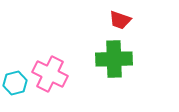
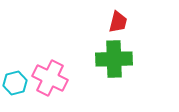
red trapezoid: moved 2 px left, 2 px down; rotated 95 degrees counterclockwise
pink cross: moved 4 px down
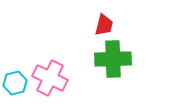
red trapezoid: moved 14 px left, 3 px down
green cross: moved 1 px left
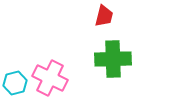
red trapezoid: moved 9 px up
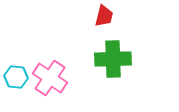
pink cross: rotated 8 degrees clockwise
cyan hexagon: moved 1 px right, 6 px up; rotated 20 degrees clockwise
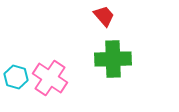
red trapezoid: rotated 55 degrees counterclockwise
cyan hexagon: rotated 10 degrees clockwise
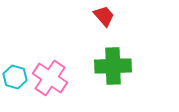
green cross: moved 7 px down
cyan hexagon: moved 1 px left
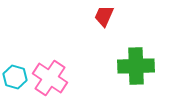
red trapezoid: rotated 115 degrees counterclockwise
green cross: moved 23 px right
